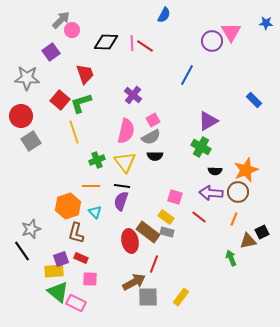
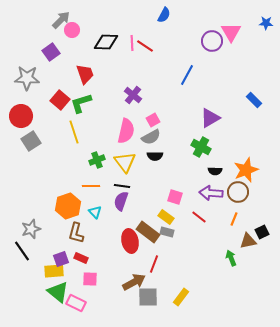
purple triangle at (208, 121): moved 2 px right, 3 px up
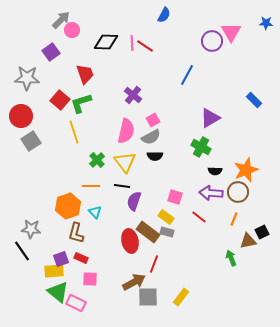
green cross at (97, 160): rotated 21 degrees counterclockwise
purple semicircle at (121, 201): moved 13 px right
gray star at (31, 229): rotated 24 degrees clockwise
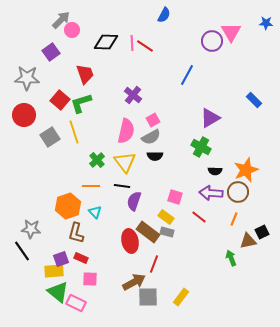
red circle at (21, 116): moved 3 px right, 1 px up
gray square at (31, 141): moved 19 px right, 4 px up
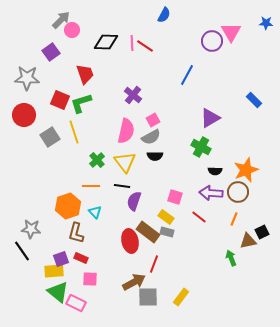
red square at (60, 100): rotated 18 degrees counterclockwise
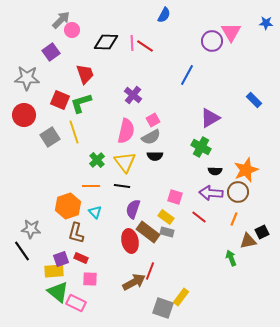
purple semicircle at (134, 201): moved 1 px left, 8 px down
red line at (154, 264): moved 4 px left, 7 px down
gray square at (148, 297): moved 15 px right, 11 px down; rotated 20 degrees clockwise
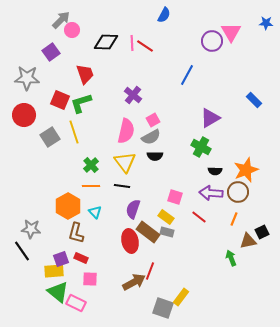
green cross at (97, 160): moved 6 px left, 5 px down
orange hexagon at (68, 206): rotated 10 degrees counterclockwise
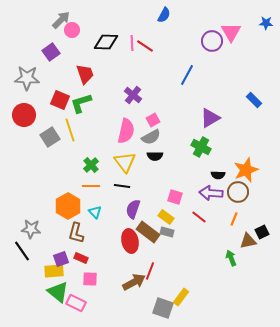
yellow line at (74, 132): moved 4 px left, 2 px up
black semicircle at (215, 171): moved 3 px right, 4 px down
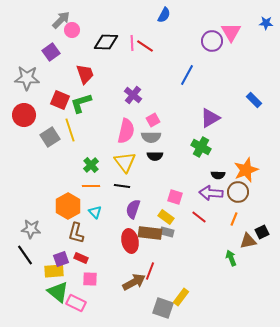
gray semicircle at (151, 137): rotated 30 degrees clockwise
brown rectangle at (148, 232): moved 2 px right, 1 px down; rotated 30 degrees counterclockwise
black line at (22, 251): moved 3 px right, 4 px down
